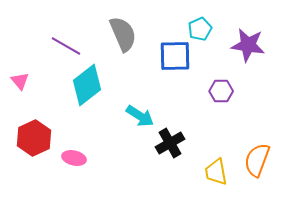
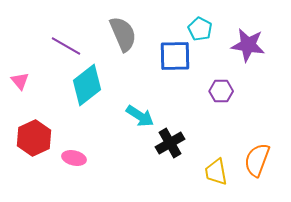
cyan pentagon: rotated 20 degrees counterclockwise
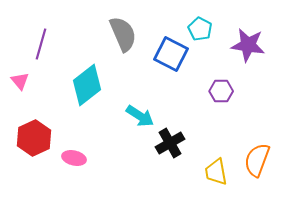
purple line: moved 25 px left, 2 px up; rotated 76 degrees clockwise
blue square: moved 4 px left, 2 px up; rotated 28 degrees clockwise
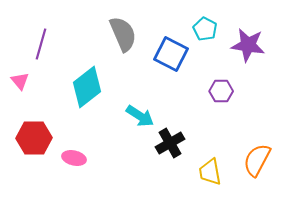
cyan pentagon: moved 5 px right
cyan diamond: moved 2 px down
red hexagon: rotated 24 degrees clockwise
orange semicircle: rotated 8 degrees clockwise
yellow trapezoid: moved 6 px left
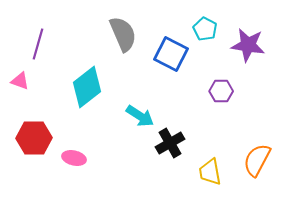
purple line: moved 3 px left
pink triangle: rotated 30 degrees counterclockwise
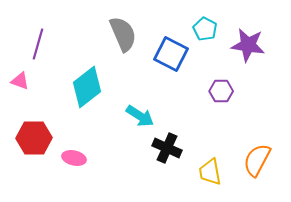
black cross: moved 3 px left, 5 px down; rotated 36 degrees counterclockwise
